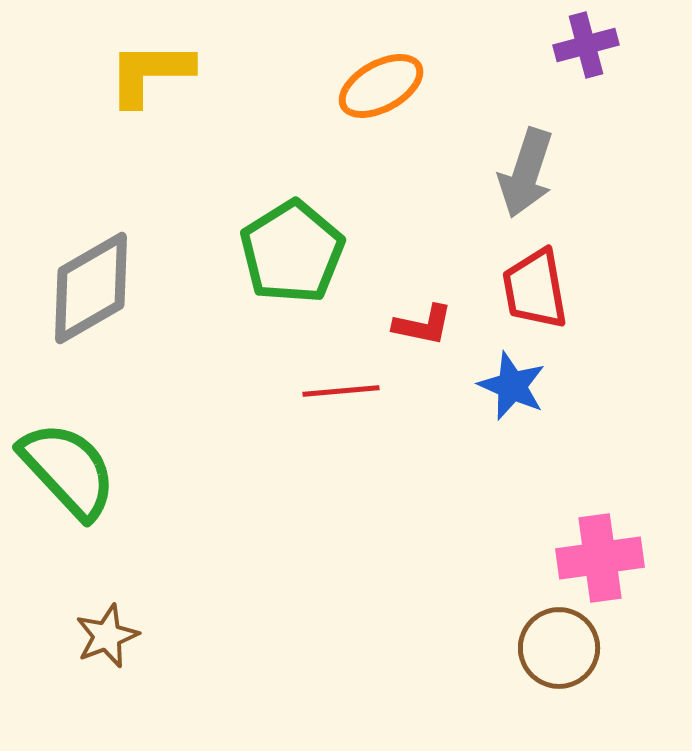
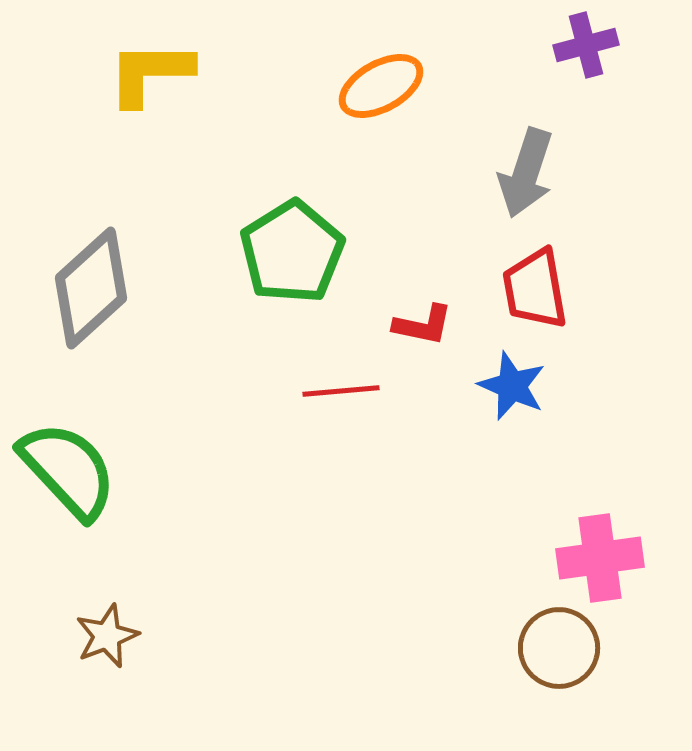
gray diamond: rotated 12 degrees counterclockwise
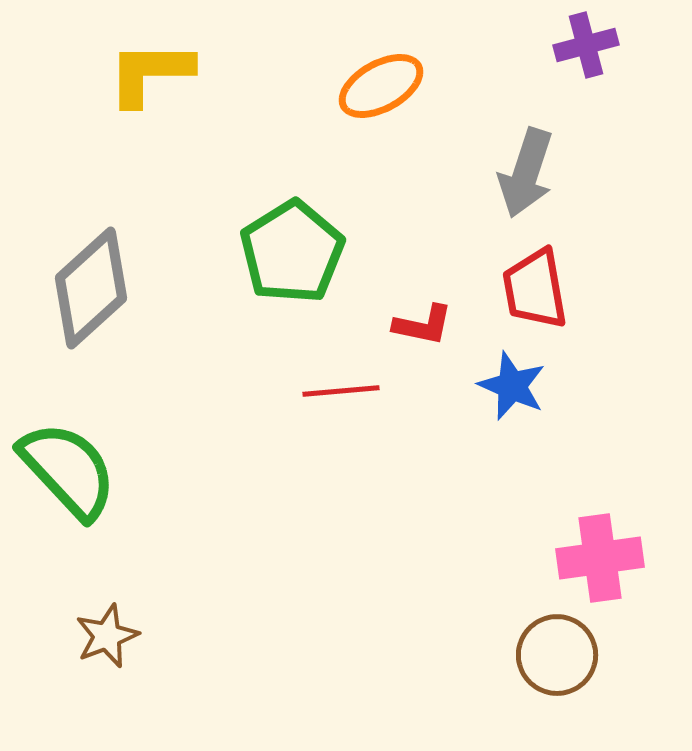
brown circle: moved 2 px left, 7 px down
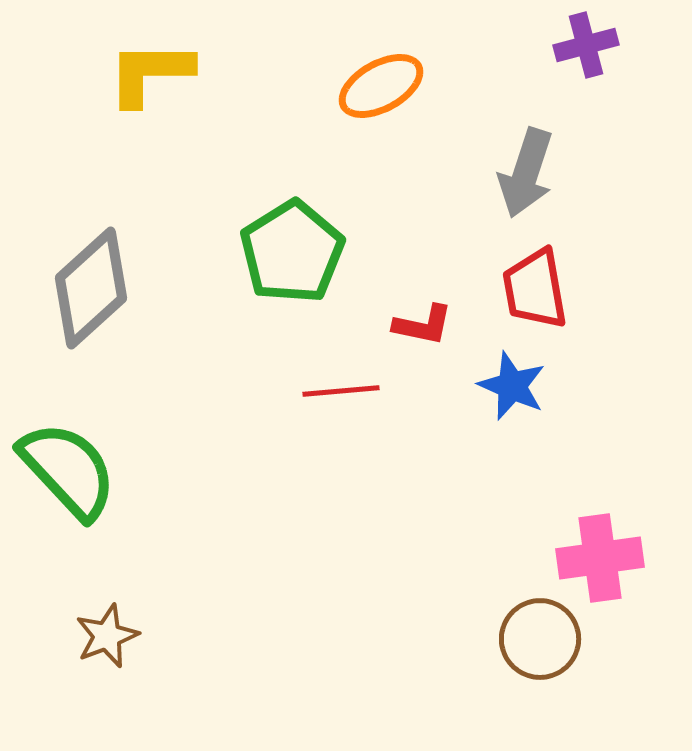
brown circle: moved 17 px left, 16 px up
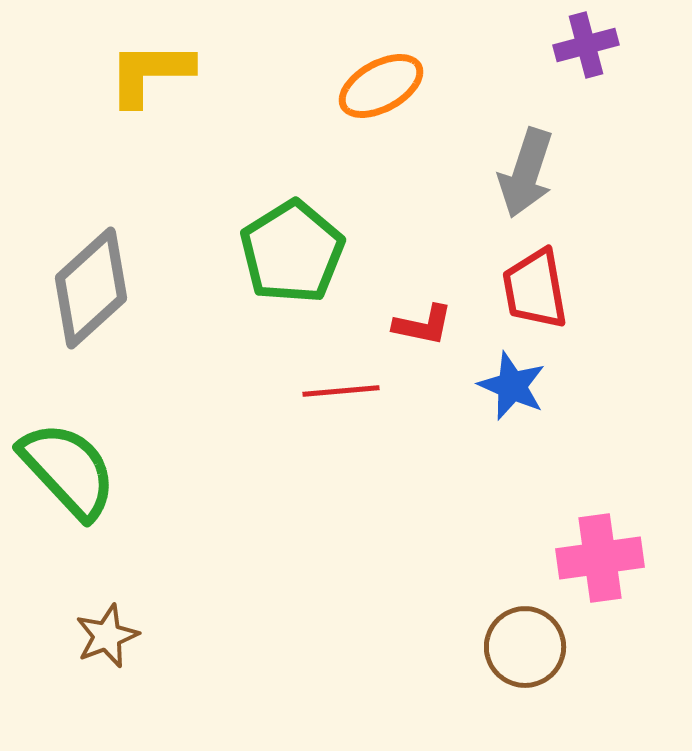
brown circle: moved 15 px left, 8 px down
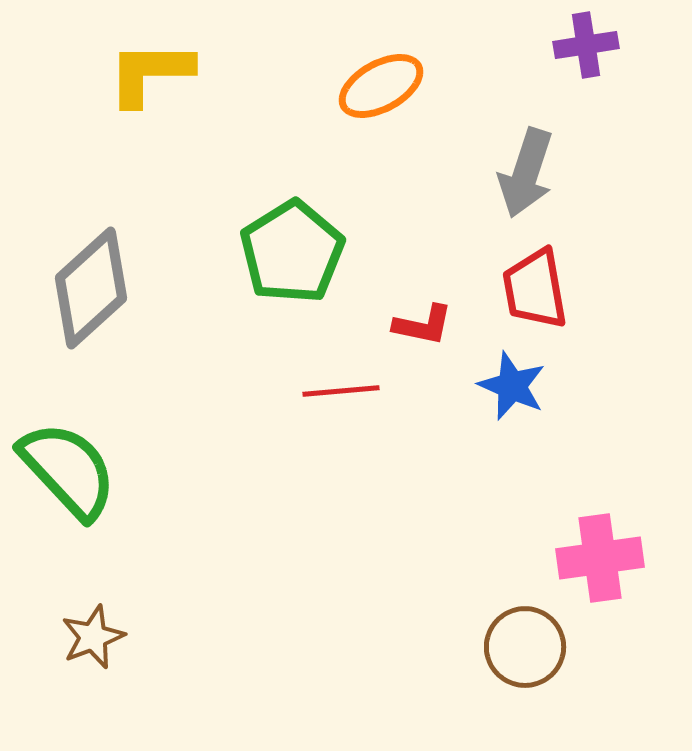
purple cross: rotated 6 degrees clockwise
brown star: moved 14 px left, 1 px down
